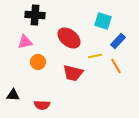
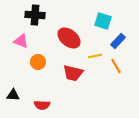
pink triangle: moved 4 px left, 1 px up; rotated 35 degrees clockwise
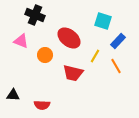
black cross: rotated 18 degrees clockwise
yellow line: rotated 48 degrees counterclockwise
orange circle: moved 7 px right, 7 px up
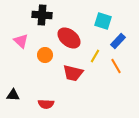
black cross: moved 7 px right; rotated 18 degrees counterclockwise
pink triangle: rotated 21 degrees clockwise
red semicircle: moved 4 px right, 1 px up
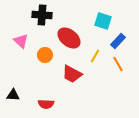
orange line: moved 2 px right, 2 px up
red trapezoid: moved 1 px left, 1 px down; rotated 15 degrees clockwise
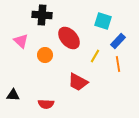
red ellipse: rotated 10 degrees clockwise
orange line: rotated 21 degrees clockwise
red trapezoid: moved 6 px right, 8 px down
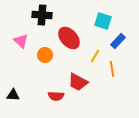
orange line: moved 6 px left, 5 px down
red semicircle: moved 10 px right, 8 px up
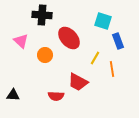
blue rectangle: rotated 63 degrees counterclockwise
yellow line: moved 2 px down
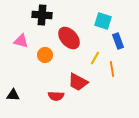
pink triangle: rotated 28 degrees counterclockwise
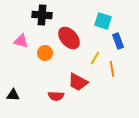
orange circle: moved 2 px up
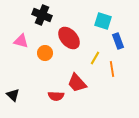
black cross: rotated 18 degrees clockwise
red trapezoid: moved 1 px left, 1 px down; rotated 20 degrees clockwise
black triangle: rotated 40 degrees clockwise
